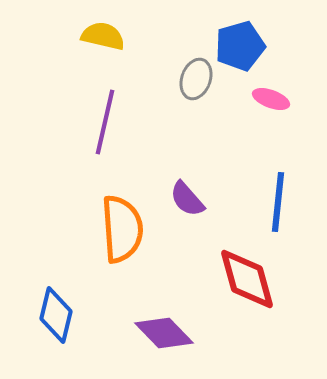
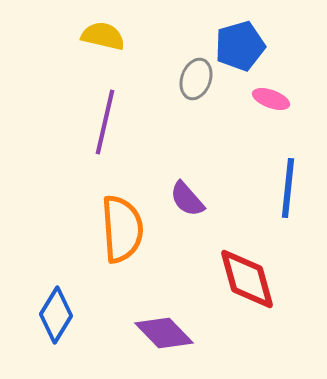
blue line: moved 10 px right, 14 px up
blue diamond: rotated 18 degrees clockwise
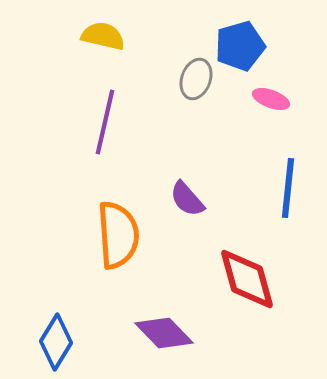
orange semicircle: moved 4 px left, 6 px down
blue diamond: moved 27 px down
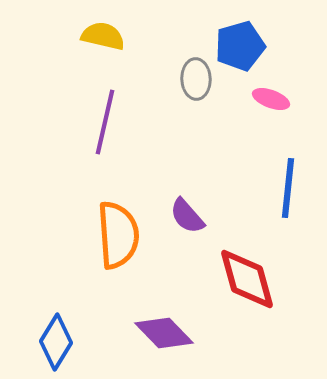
gray ellipse: rotated 21 degrees counterclockwise
purple semicircle: moved 17 px down
